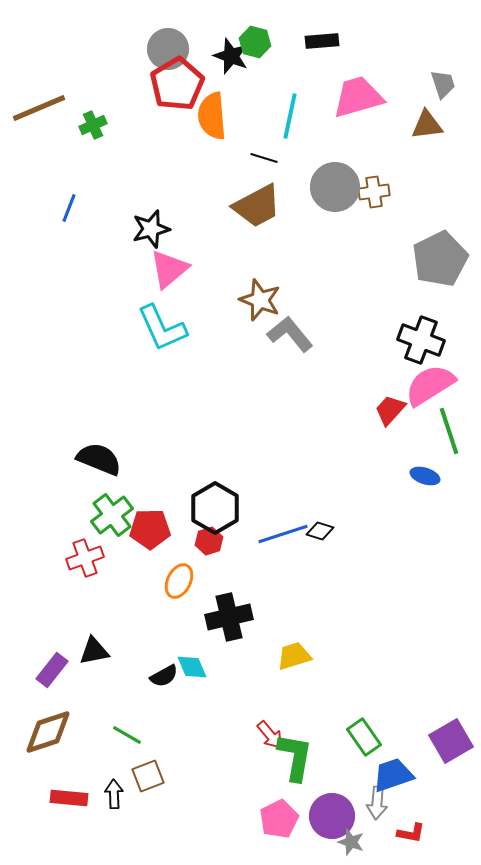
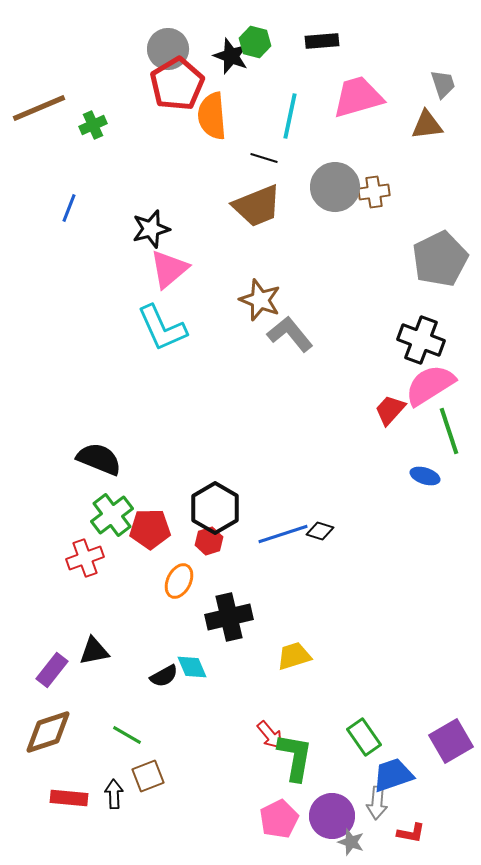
brown trapezoid at (257, 206): rotated 6 degrees clockwise
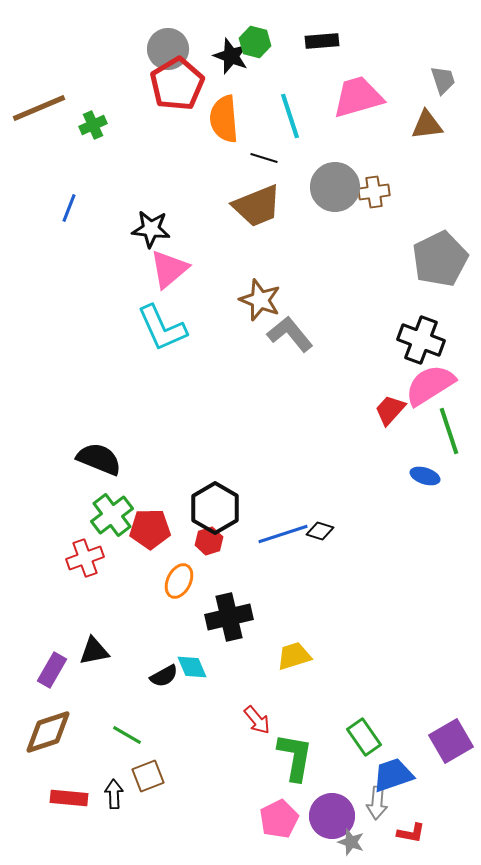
gray trapezoid at (443, 84): moved 4 px up
orange semicircle at (212, 116): moved 12 px right, 3 px down
cyan line at (290, 116): rotated 30 degrees counterclockwise
black star at (151, 229): rotated 21 degrees clockwise
purple rectangle at (52, 670): rotated 8 degrees counterclockwise
red arrow at (270, 735): moved 13 px left, 15 px up
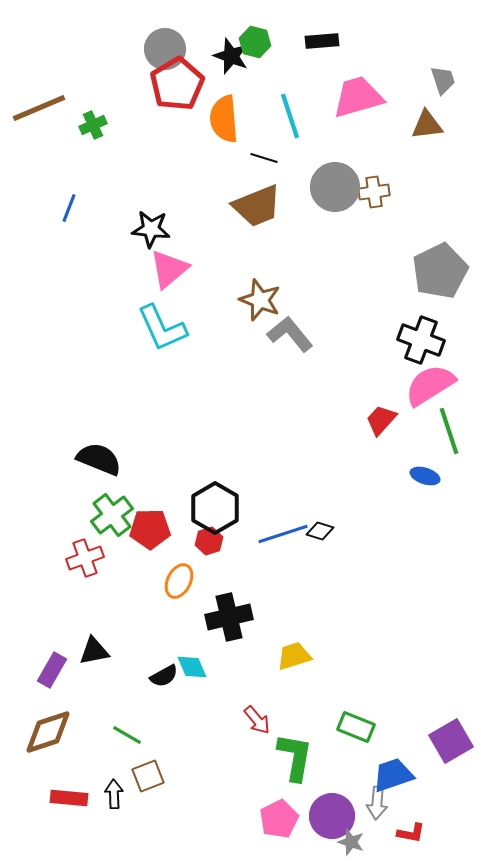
gray circle at (168, 49): moved 3 px left
gray pentagon at (440, 259): moved 12 px down
red trapezoid at (390, 410): moved 9 px left, 10 px down
green rectangle at (364, 737): moved 8 px left, 10 px up; rotated 33 degrees counterclockwise
